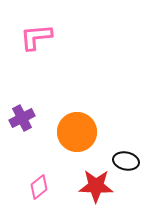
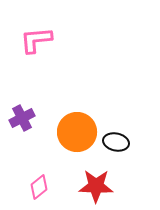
pink L-shape: moved 3 px down
black ellipse: moved 10 px left, 19 px up
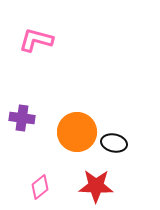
pink L-shape: rotated 20 degrees clockwise
purple cross: rotated 35 degrees clockwise
black ellipse: moved 2 px left, 1 px down
pink diamond: moved 1 px right
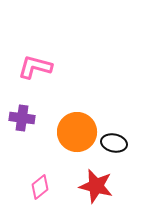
pink L-shape: moved 1 px left, 27 px down
red star: rotated 12 degrees clockwise
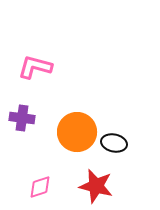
pink diamond: rotated 20 degrees clockwise
